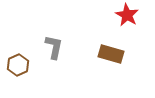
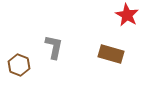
brown hexagon: moved 1 px right; rotated 15 degrees counterclockwise
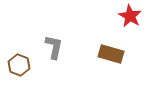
red star: moved 3 px right, 1 px down
